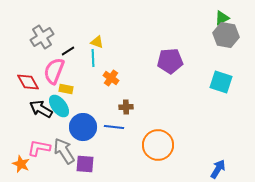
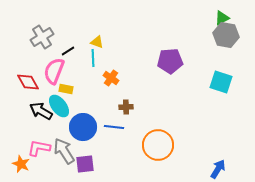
black arrow: moved 2 px down
purple square: rotated 12 degrees counterclockwise
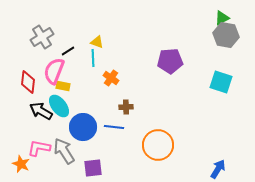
red diamond: rotated 35 degrees clockwise
yellow rectangle: moved 3 px left, 3 px up
purple square: moved 8 px right, 4 px down
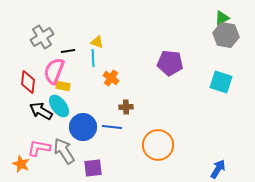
black line: rotated 24 degrees clockwise
purple pentagon: moved 2 px down; rotated 10 degrees clockwise
blue line: moved 2 px left
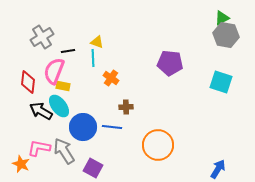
purple square: rotated 36 degrees clockwise
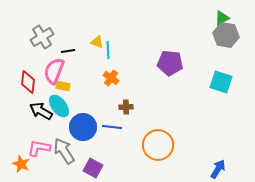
cyan line: moved 15 px right, 8 px up
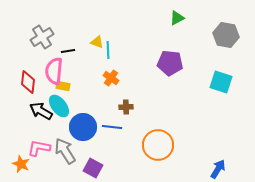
green triangle: moved 45 px left
pink semicircle: rotated 16 degrees counterclockwise
gray arrow: moved 1 px right
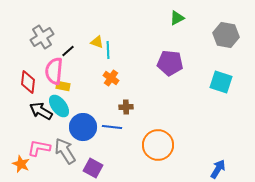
black line: rotated 32 degrees counterclockwise
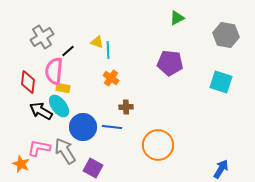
yellow rectangle: moved 2 px down
blue arrow: moved 3 px right
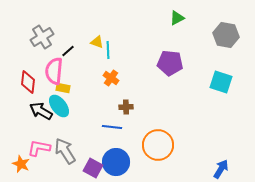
blue circle: moved 33 px right, 35 px down
